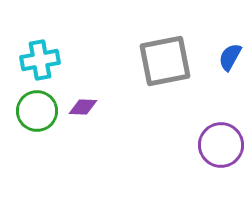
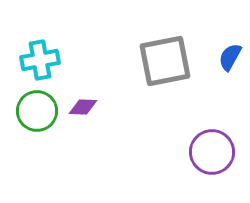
purple circle: moved 9 px left, 7 px down
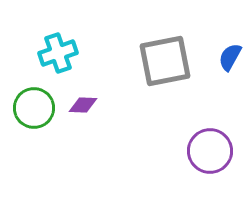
cyan cross: moved 18 px right, 7 px up; rotated 9 degrees counterclockwise
purple diamond: moved 2 px up
green circle: moved 3 px left, 3 px up
purple circle: moved 2 px left, 1 px up
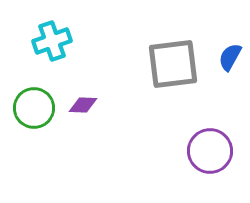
cyan cross: moved 6 px left, 12 px up
gray square: moved 8 px right, 3 px down; rotated 4 degrees clockwise
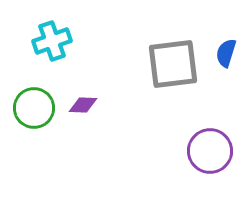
blue semicircle: moved 4 px left, 4 px up; rotated 12 degrees counterclockwise
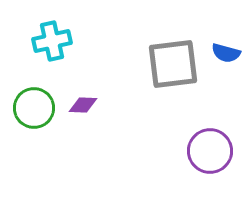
cyan cross: rotated 6 degrees clockwise
blue semicircle: rotated 92 degrees counterclockwise
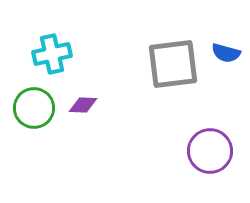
cyan cross: moved 13 px down
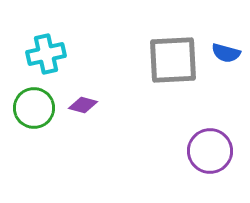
cyan cross: moved 6 px left
gray square: moved 4 px up; rotated 4 degrees clockwise
purple diamond: rotated 12 degrees clockwise
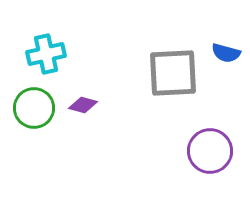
gray square: moved 13 px down
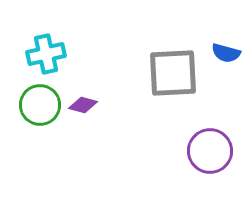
green circle: moved 6 px right, 3 px up
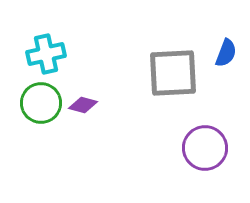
blue semicircle: rotated 84 degrees counterclockwise
green circle: moved 1 px right, 2 px up
purple circle: moved 5 px left, 3 px up
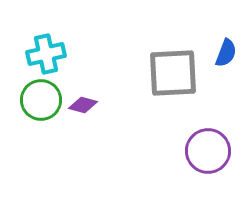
green circle: moved 3 px up
purple circle: moved 3 px right, 3 px down
